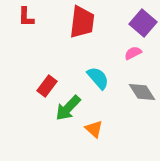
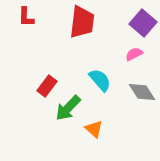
pink semicircle: moved 1 px right, 1 px down
cyan semicircle: moved 2 px right, 2 px down
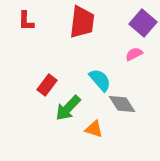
red L-shape: moved 4 px down
red rectangle: moved 1 px up
gray diamond: moved 20 px left, 12 px down
orange triangle: rotated 24 degrees counterclockwise
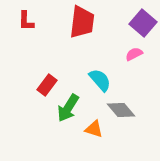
gray diamond: moved 1 px left, 6 px down; rotated 8 degrees counterclockwise
green arrow: rotated 12 degrees counterclockwise
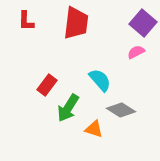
red trapezoid: moved 6 px left, 1 px down
pink semicircle: moved 2 px right, 2 px up
gray diamond: rotated 16 degrees counterclockwise
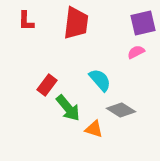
purple square: rotated 36 degrees clockwise
green arrow: rotated 72 degrees counterclockwise
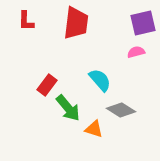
pink semicircle: rotated 12 degrees clockwise
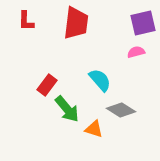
green arrow: moved 1 px left, 1 px down
